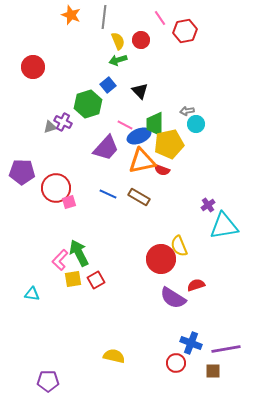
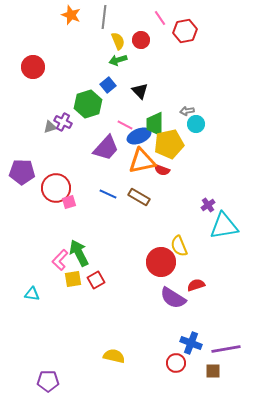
red circle at (161, 259): moved 3 px down
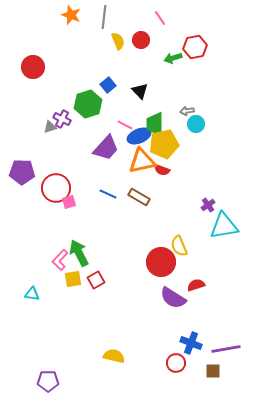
red hexagon at (185, 31): moved 10 px right, 16 px down
green arrow at (118, 60): moved 55 px right, 2 px up
purple cross at (63, 122): moved 1 px left, 3 px up
yellow pentagon at (169, 144): moved 5 px left
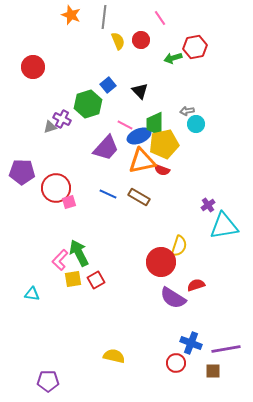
yellow semicircle at (179, 246): rotated 140 degrees counterclockwise
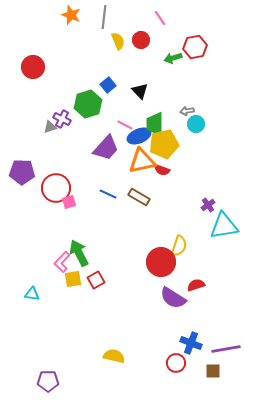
pink L-shape at (60, 260): moved 2 px right, 2 px down
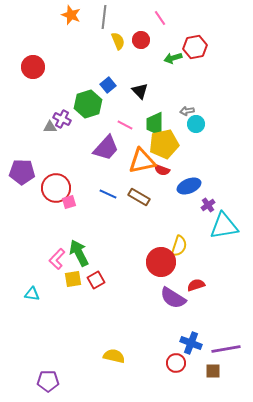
gray triangle at (50, 127): rotated 16 degrees clockwise
blue ellipse at (139, 136): moved 50 px right, 50 px down
pink L-shape at (62, 262): moved 5 px left, 3 px up
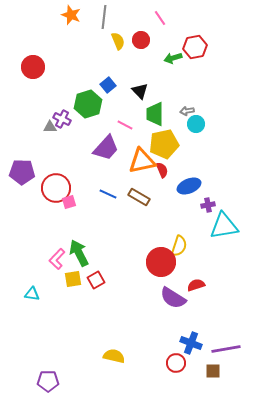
green trapezoid at (155, 124): moved 10 px up
red semicircle at (162, 170): rotated 133 degrees counterclockwise
purple cross at (208, 205): rotated 24 degrees clockwise
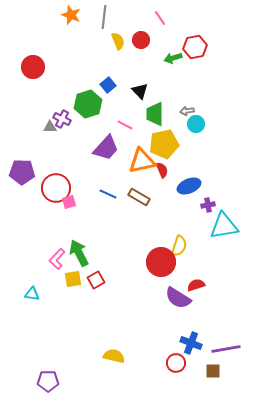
purple semicircle at (173, 298): moved 5 px right
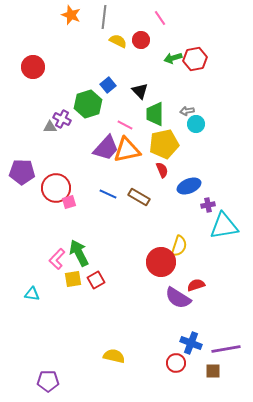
yellow semicircle at (118, 41): rotated 42 degrees counterclockwise
red hexagon at (195, 47): moved 12 px down
orange triangle at (142, 161): moved 15 px left, 11 px up
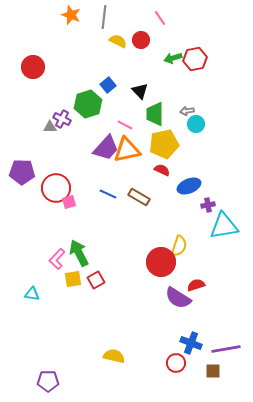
red semicircle at (162, 170): rotated 42 degrees counterclockwise
